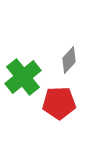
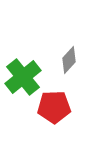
red pentagon: moved 5 px left, 4 px down
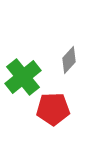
red pentagon: moved 1 px left, 2 px down
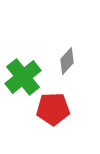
gray diamond: moved 2 px left, 1 px down
